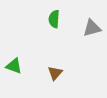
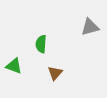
green semicircle: moved 13 px left, 25 px down
gray triangle: moved 2 px left, 1 px up
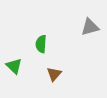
green triangle: rotated 24 degrees clockwise
brown triangle: moved 1 px left, 1 px down
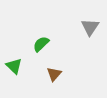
gray triangle: rotated 42 degrees counterclockwise
green semicircle: rotated 42 degrees clockwise
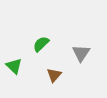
gray triangle: moved 9 px left, 26 px down
brown triangle: moved 1 px down
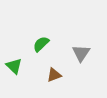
brown triangle: rotated 28 degrees clockwise
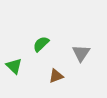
brown triangle: moved 2 px right, 1 px down
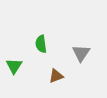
green semicircle: rotated 54 degrees counterclockwise
green triangle: rotated 18 degrees clockwise
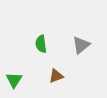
gray triangle: moved 8 px up; rotated 18 degrees clockwise
green triangle: moved 14 px down
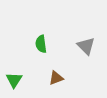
gray triangle: moved 5 px right, 1 px down; rotated 36 degrees counterclockwise
brown triangle: moved 2 px down
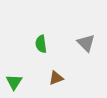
gray triangle: moved 3 px up
green triangle: moved 2 px down
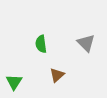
brown triangle: moved 1 px right, 3 px up; rotated 21 degrees counterclockwise
